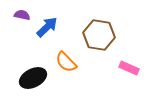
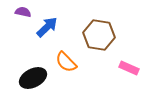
purple semicircle: moved 1 px right, 3 px up
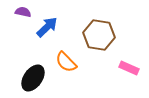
black ellipse: rotated 28 degrees counterclockwise
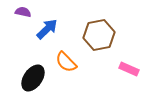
blue arrow: moved 2 px down
brown hexagon: rotated 20 degrees counterclockwise
pink rectangle: moved 1 px down
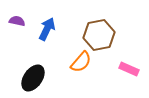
purple semicircle: moved 6 px left, 9 px down
blue arrow: rotated 20 degrees counterclockwise
orange semicircle: moved 15 px right; rotated 95 degrees counterclockwise
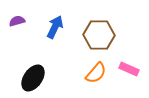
purple semicircle: rotated 28 degrees counterclockwise
blue arrow: moved 8 px right, 2 px up
brown hexagon: rotated 12 degrees clockwise
orange semicircle: moved 15 px right, 11 px down
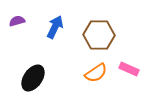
orange semicircle: rotated 15 degrees clockwise
